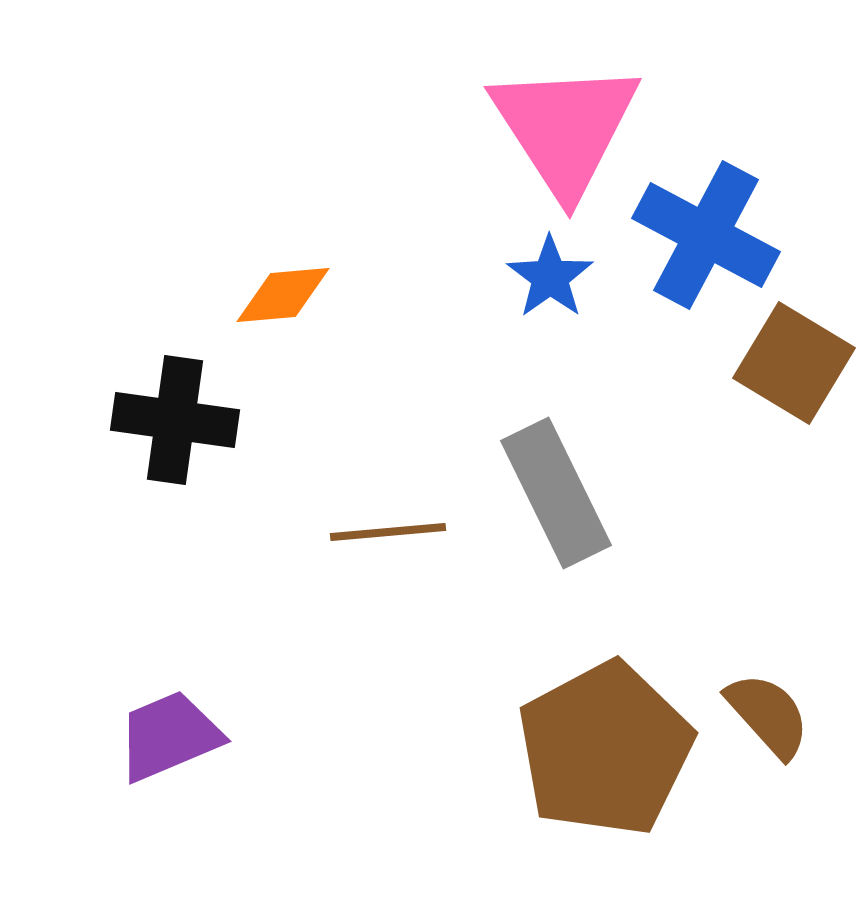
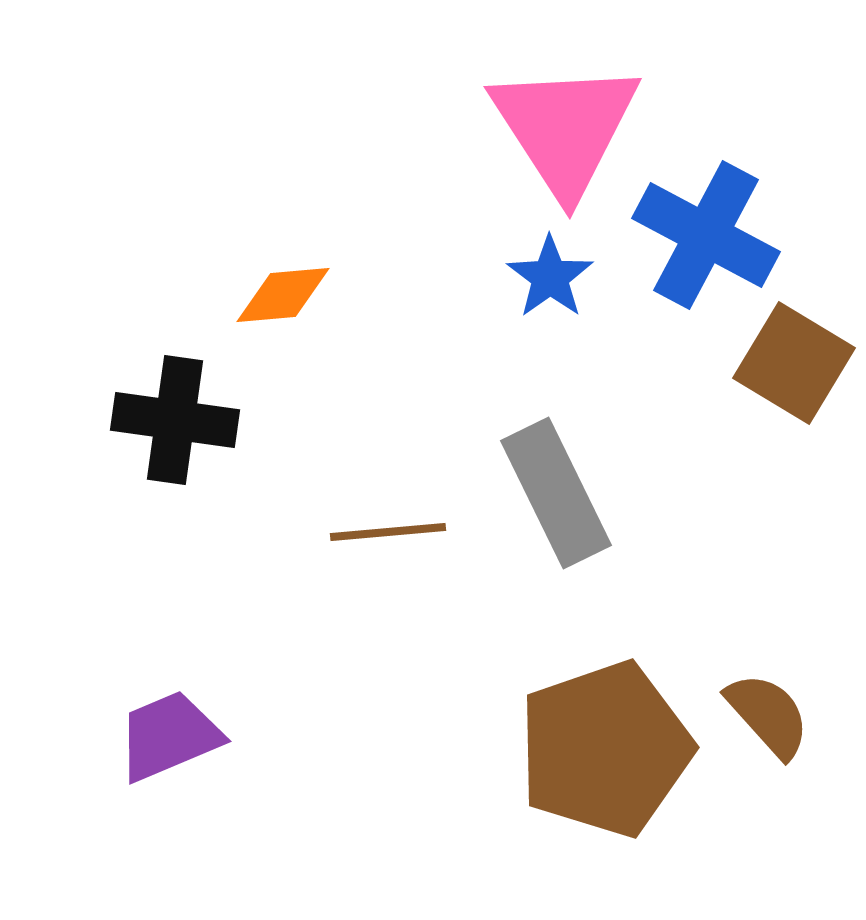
brown pentagon: rotated 9 degrees clockwise
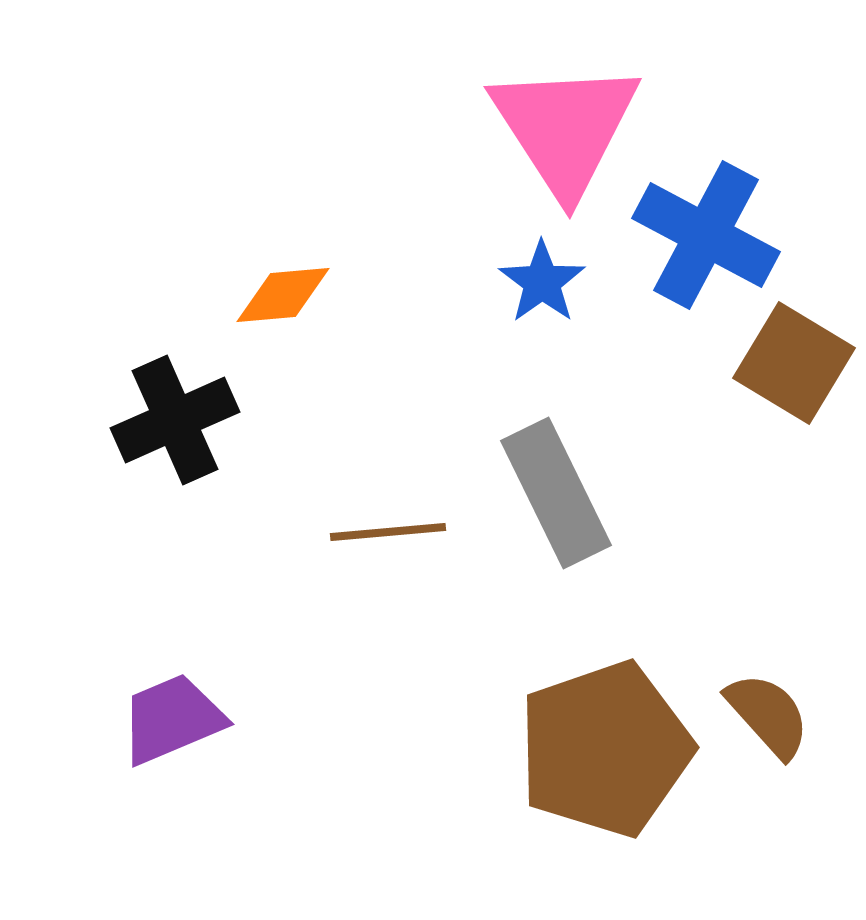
blue star: moved 8 px left, 5 px down
black cross: rotated 32 degrees counterclockwise
purple trapezoid: moved 3 px right, 17 px up
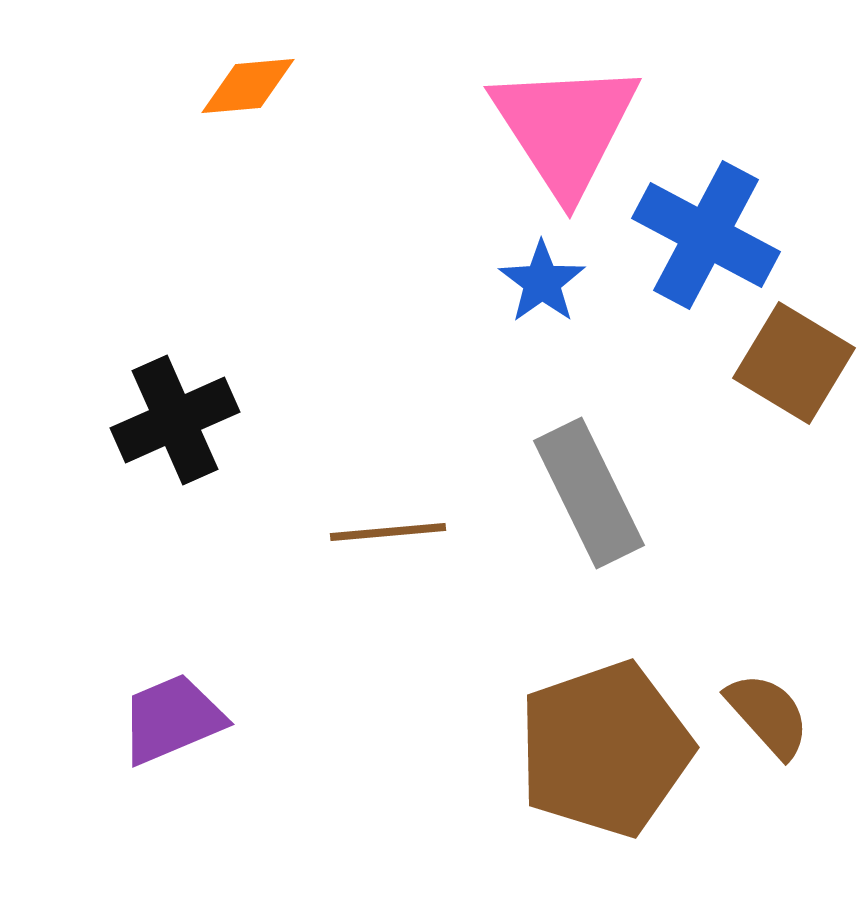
orange diamond: moved 35 px left, 209 px up
gray rectangle: moved 33 px right
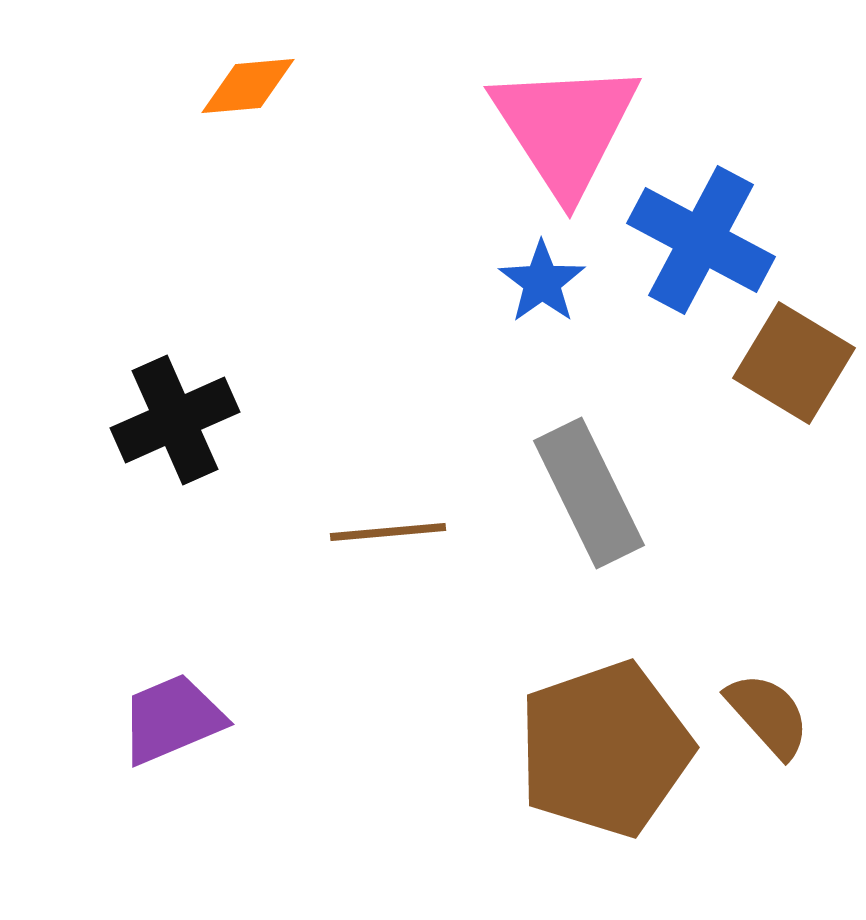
blue cross: moved 5 px left, 5 px down
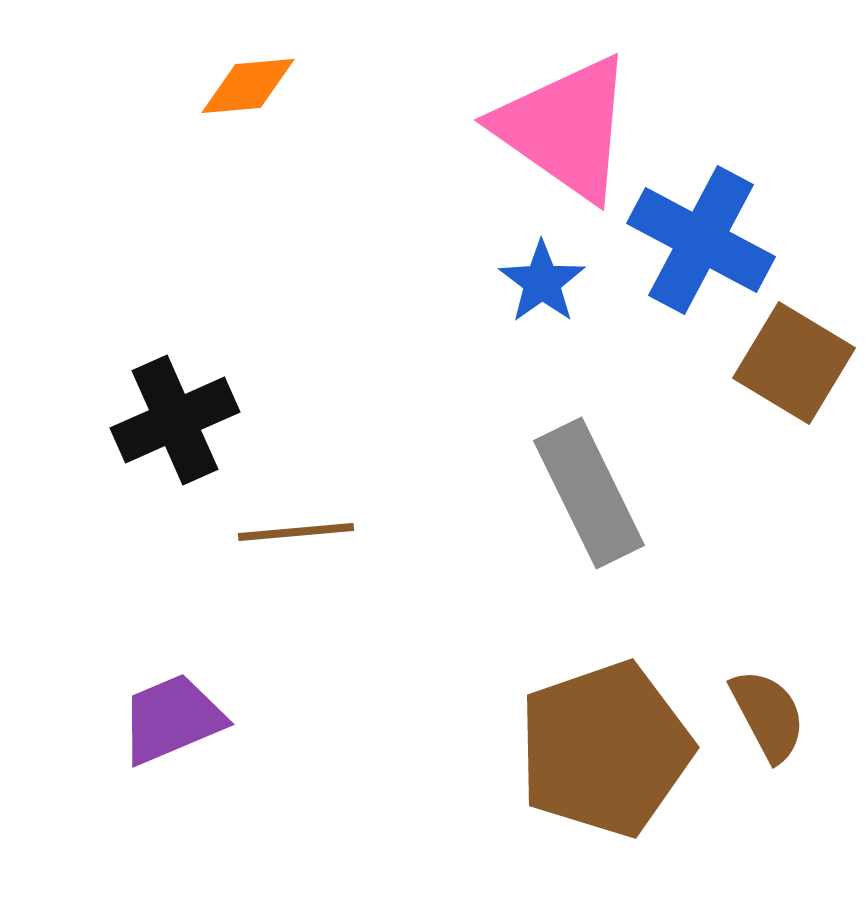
pink triangle: rotated 22 degrees counterclockwise
brown line: moved 92 px left
brown semicircle: rotated 14 degrees clockwise
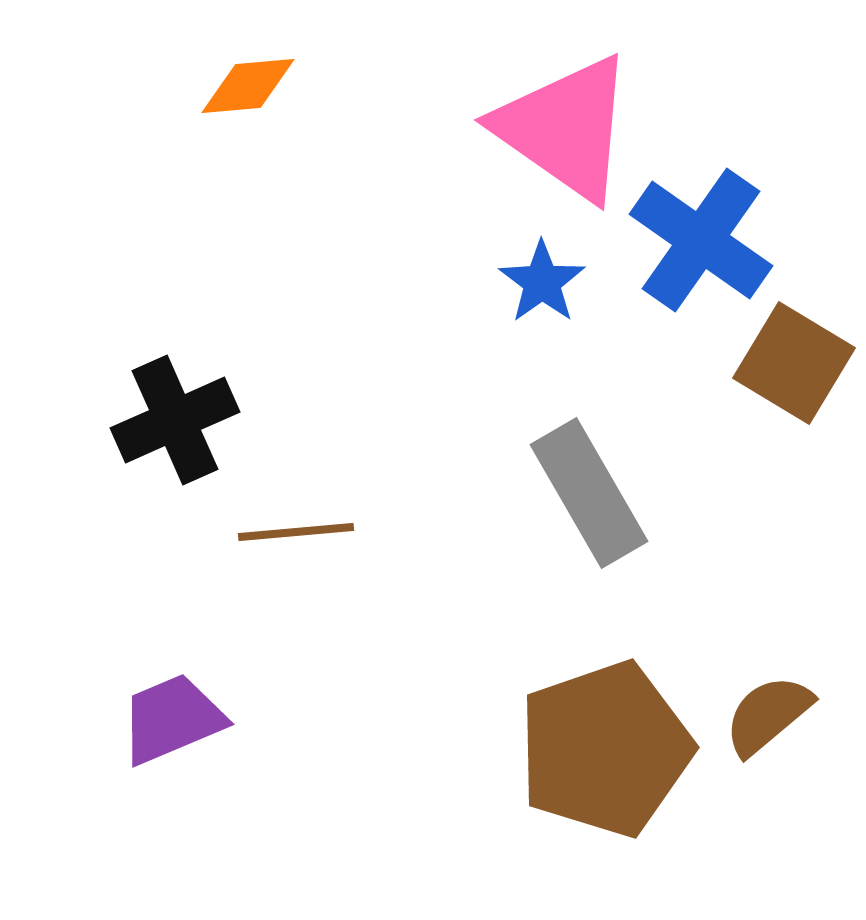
blue cross: rotated 7 degrees clockwise
gray rectangle: rotated 4 degrees counterclockwise
brown semicircle: rotated 102 degrees counterclockwise
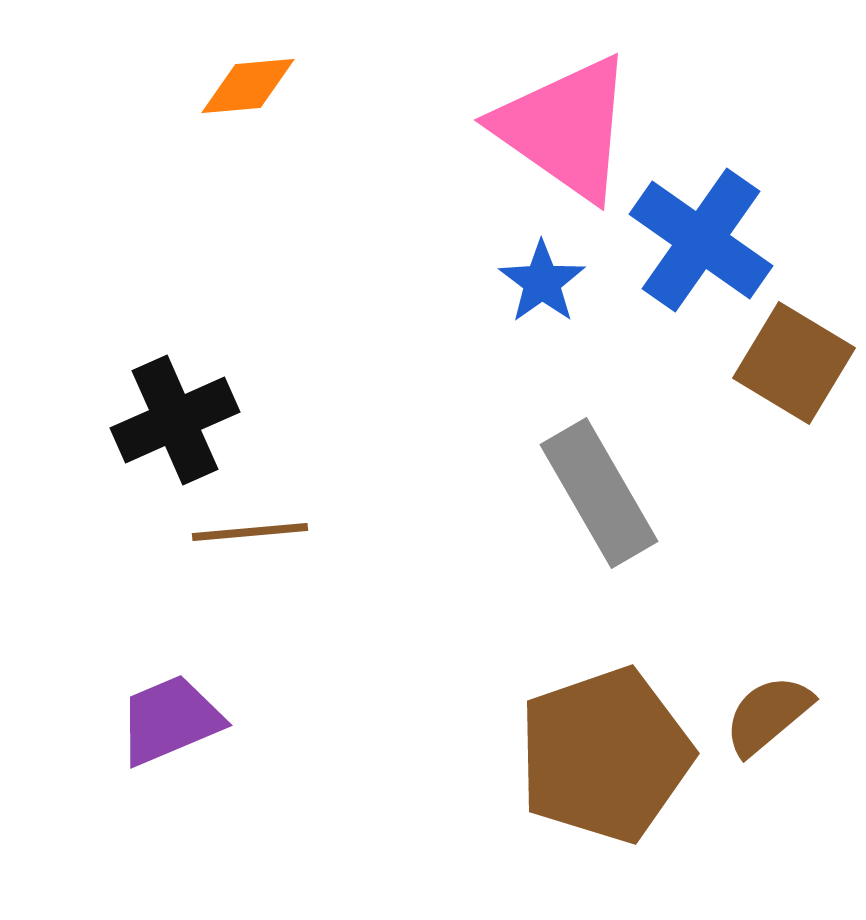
gray rectangle: moved 10 px right
brown line: moved 46 px left
purple trapezoid: moved 2 px left, 1 px down
brown pentagon: moved 6 px down
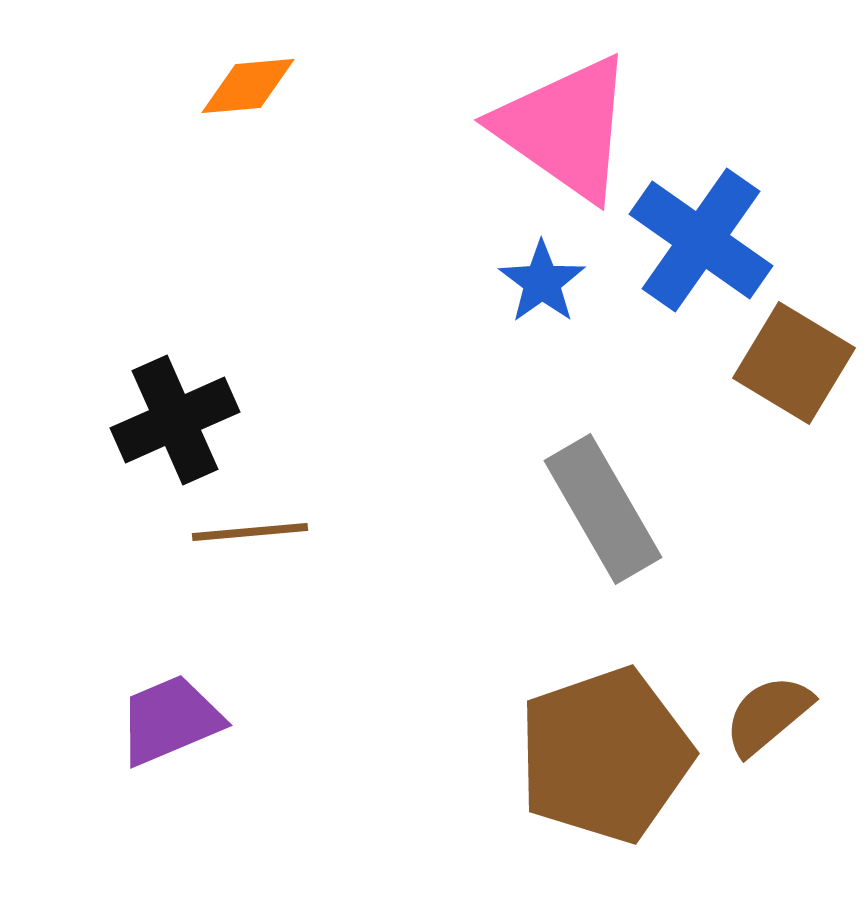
gray rectangle: moved 4 px right, 16 px down
